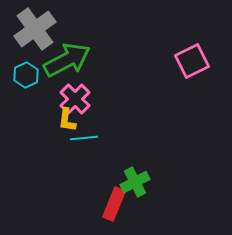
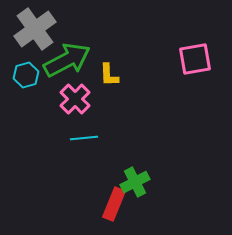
pink square: moved 3 px right, 2 px up; rotated 16 degrees clockwise
cyan hexagon: rotated 10 degrees clockwise
yellow L-shape: moved 42 px right, 45 px up; rotated 10 degrees counterclockwise
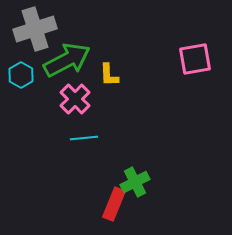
gray cross: rotated 18 degrees clockwise
cyan hexagon: moved 5 px left; rotated 15 degrees counterclockwise
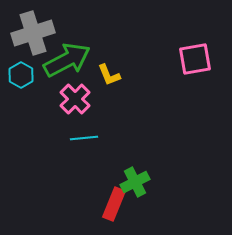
gray cross: moved 2 px left, 4 px down
yellow L-shape: rotated 20 degrees counterclockwise
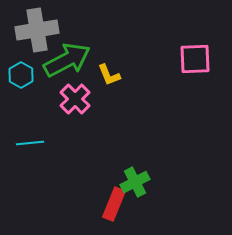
gray cross: moved 4 px right, 3 px up; rotated 9 degrees clockwise
pink square: rotated 8 degrees clockwise
cyan line: moved 54 px left, 5 px down
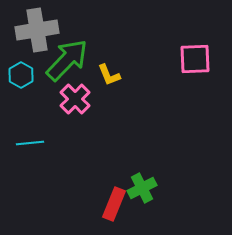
green arrow: rotated 18 degrees counterclockwise
green cross: moved 7 px right, 6 px down
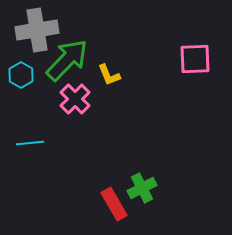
red rectangle: rotated 52 degrees counterclockwise
